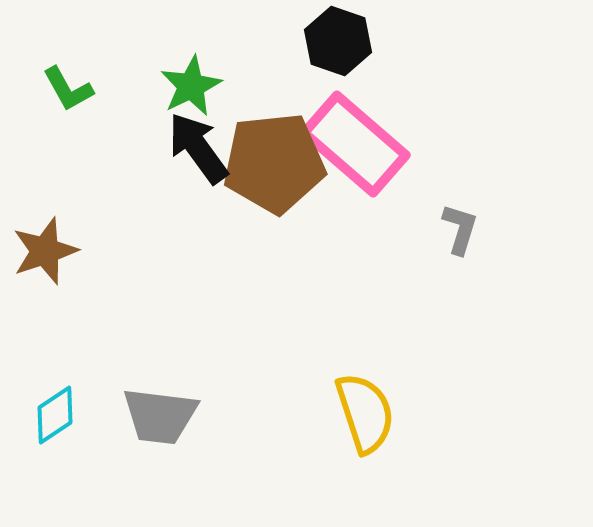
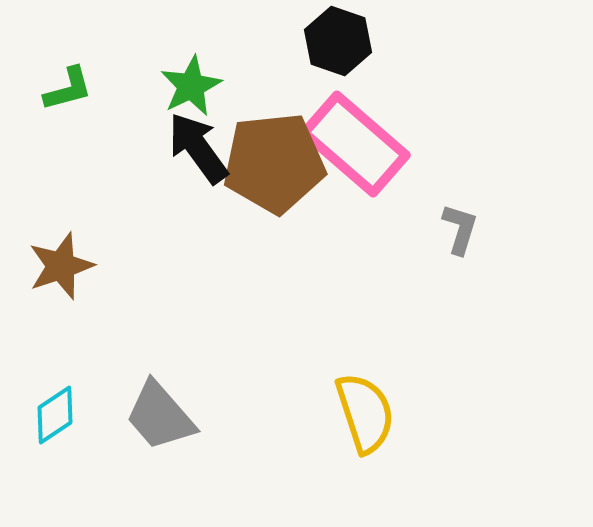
green L-shape: rotated 76 degrees counterclockwise
brown star: moved 16 px right, 15 px down
gray trapezoid: rotated 42 degrees clockwise
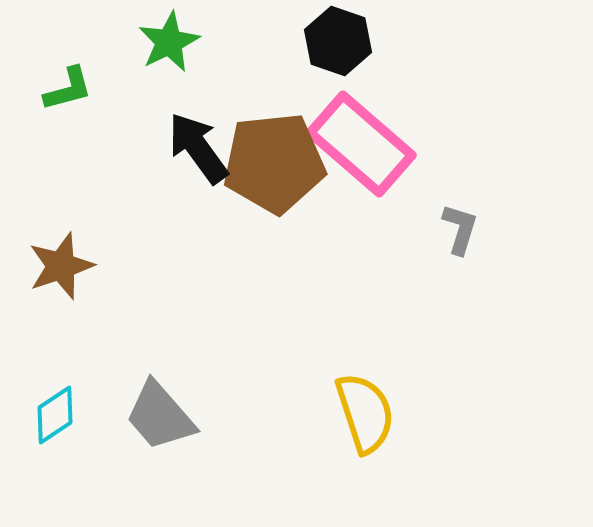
green star: moved 22 px left, 44 px up
pink rectangle: moved 6 px right
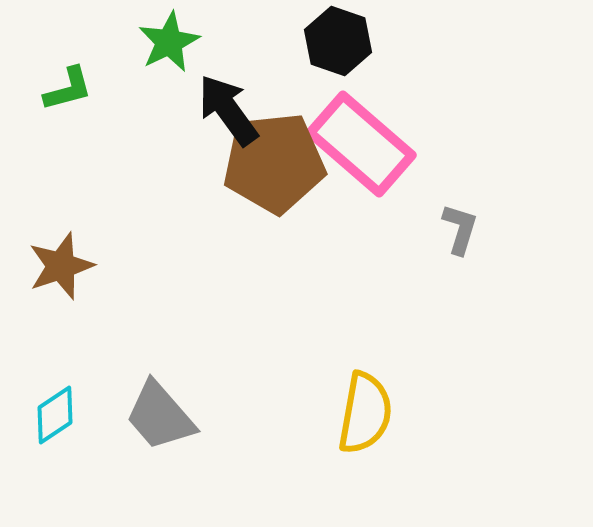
black arrow: moved 30 px right, 38 px up
yellow semicircle: rotated 28 degrees clockwise
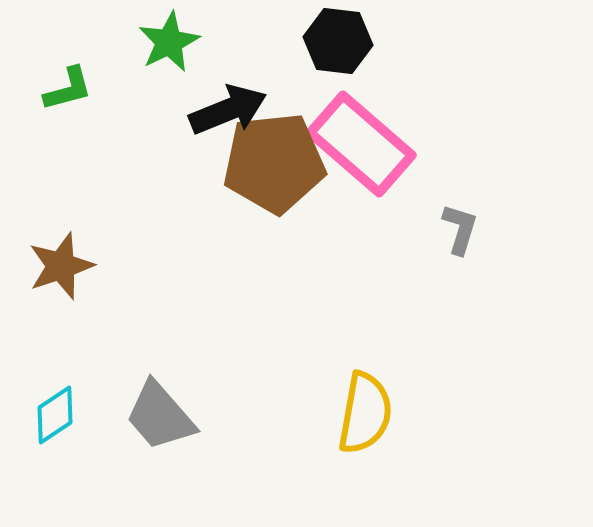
black hexagon: rotated 12 degrees counterclockwise
black arrow: rotated 104 degrees clockwise
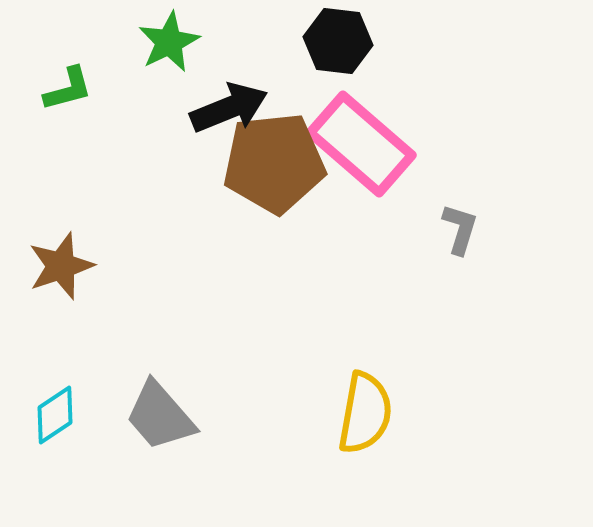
black arrow: moved 1 px right, 2 px up
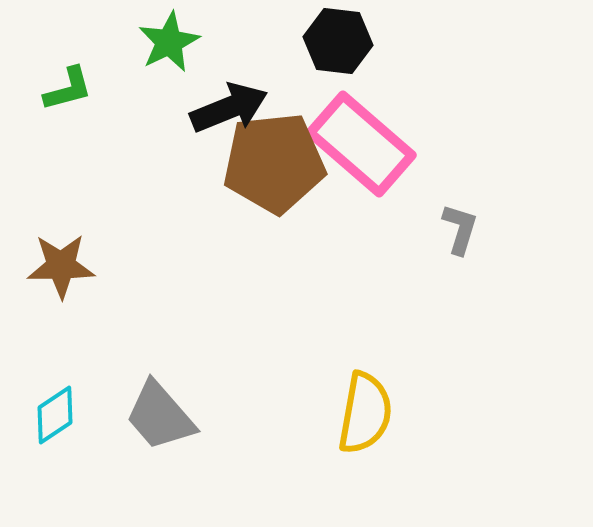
brown star: rotated 18 degrees clockwise
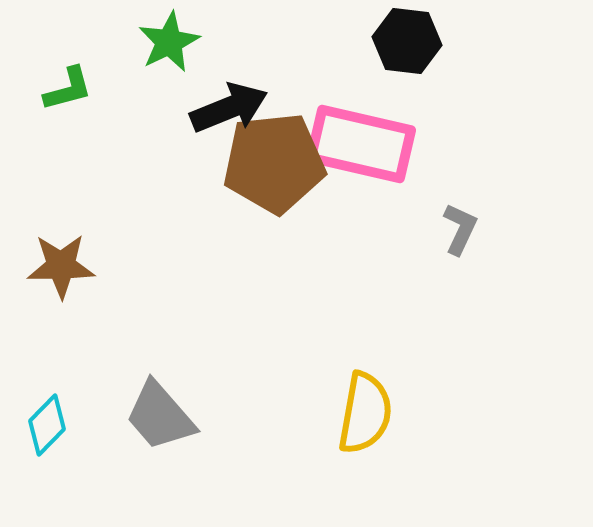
black hexagon: moved 69 px right
pink rectangle: rotated 28 degrees counterclockwise
gray L-shape: rotated 8 degrees clockwise
cyan diamond: moved 8 px left, 10 px down; rotated 12 degrees counterclockwise
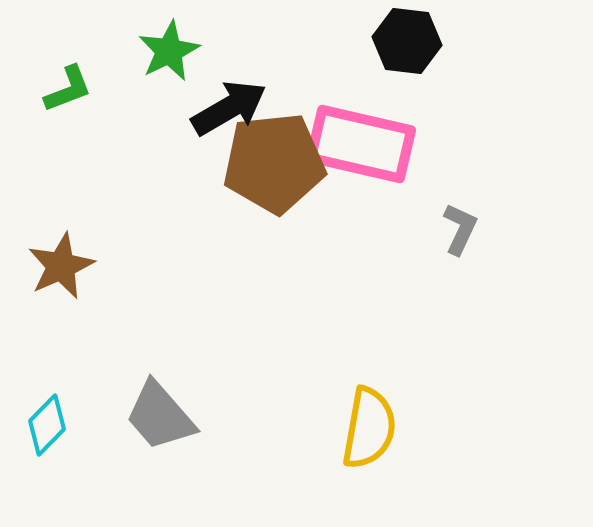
green star: moved 9 px down
green L-shape: rotated 6 degrees counterclockwise
black arrow: rotated 8 degrees counterclockwise
brown star: rotated 24 degrees counterclockwise
yellow semicircle: moved 4 px right, 15 px down
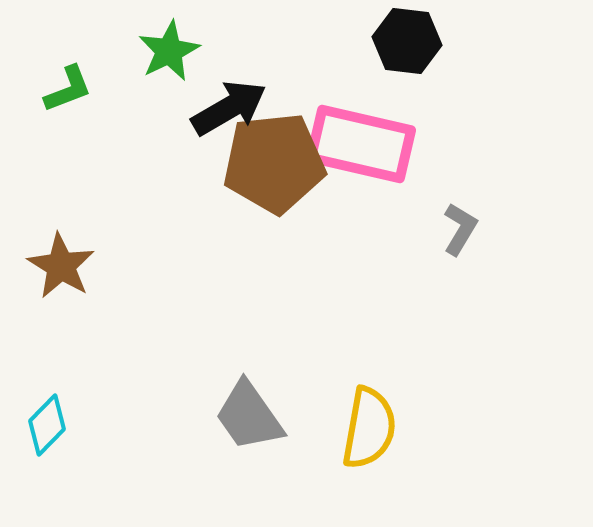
gray L-shape: rotated 6 degrees clockwise
brown star: rotated 16 degrees counterclockwise
gray trapezoid: moved 89 px right; rotated 6 degrees clockwise
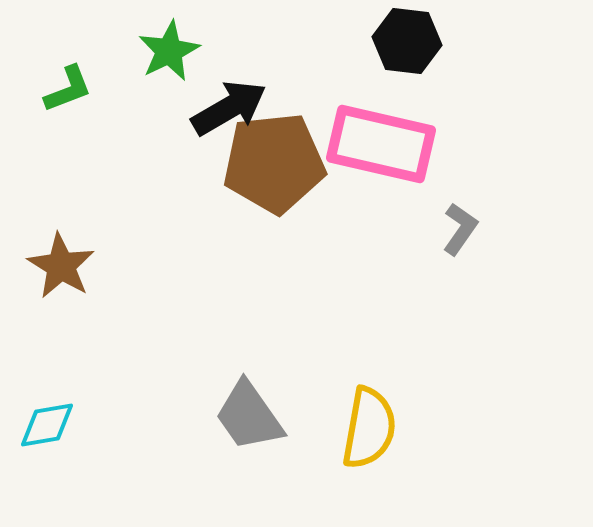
pink rectangle: moved 20 px right
gray L-shape: rotated 4 degrees clockwise
cyan diamond: rotated 36 degrees clockwise
